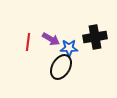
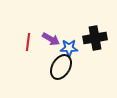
black cross: moved 1 px down
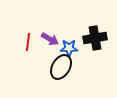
purple arrow: moved 1 px left
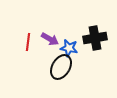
blue star: rotated 12 degrees clockwise
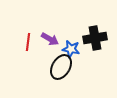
blue star: moved 2 px right, 1 px down
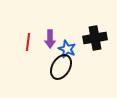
purple arrow: rotated 60 degrees clockwise
blue star: moved 4 px left; rotated 12 degrees clockwise
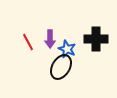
black cross: moved 1 px right, 1 px down; rotated 10 degrees clockwise
red line: rotated 36 degrees counterclockwise
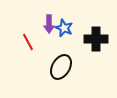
purple arrow: moved 1 px left, 15 px up
blue star: moved 3 px left, 21 px up
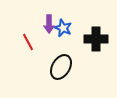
blue star: moved 1 px left
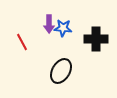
blue star: rotated 18 degrees counterclockwise
red line: moved 6 px left
black ellipse: moved 4 px down
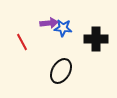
purple arrow: moved 1 px up; rotated 96 degrees counterclockwise
